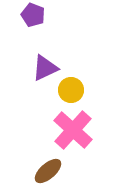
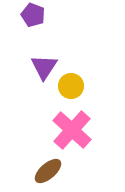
purple triangle: moved 1 px left, 1 px up; rotated 32 degrees counterclockwise
yellow circle: moved 4 px up
pink cross: moved 1 px left
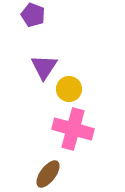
yellow circle: moved 2 px left, 3 px down
pink cross: moved 1 px right, 1 px up; rotated 27 degrees counterclockwise
brown ellipse: moved 3 px down; rotated 12 degrees counterclockwise
